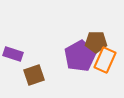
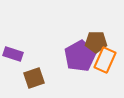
brown square: moved 3 px down
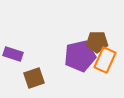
brown pentagon: moved 1 px right
purple pentagon: rotated 16 degrees clockwise
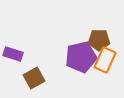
brown pentagon: moved 2 px right, 2 px up
purple pentagon: moved 1 px right, 1 px down
brown square: rotated 10 degrees counterclockwise
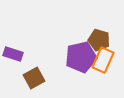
brown pentagon: rotated 15 degrees clockwise
orange rectangle: moved 2 px left
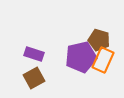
purple rectangle: moved 21 px right
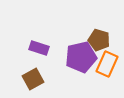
purple rectangle: moved 5 px right, 6 px up
orange rectangle: moved 4 px right, 4 px down
brown square: moved 1 px left, 1 px down
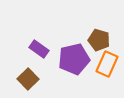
purple rectangle: moved 1 px down; rotated 18 degrees clockwise
purple pentagon: moved 7 px left, 2 px down
brown square: moved 5 px left; rotated 15 degrees counterclockwise
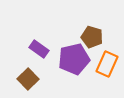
brown pentagon: moved 7 px left, 3 px up
